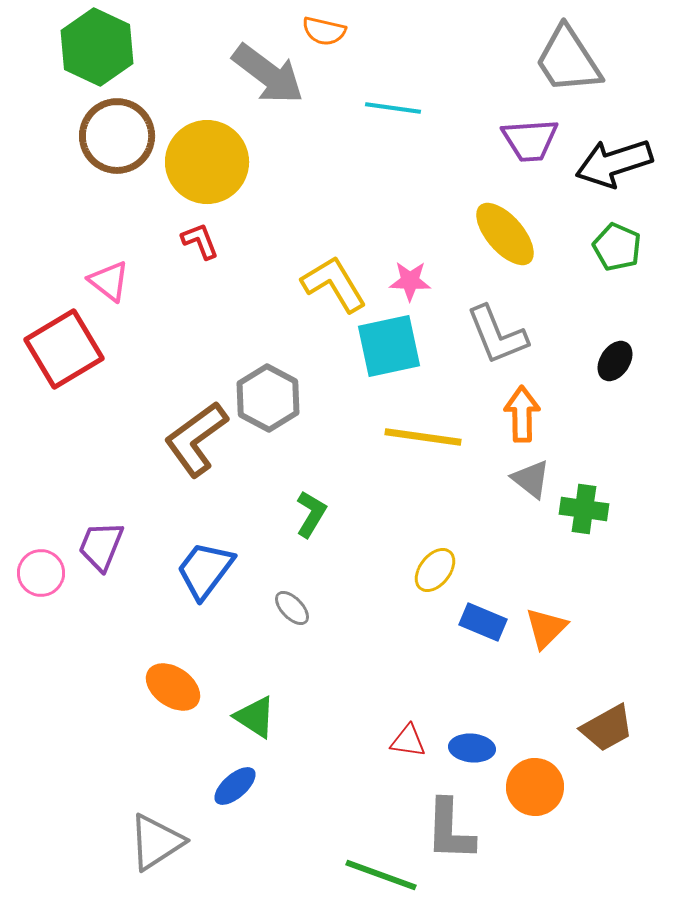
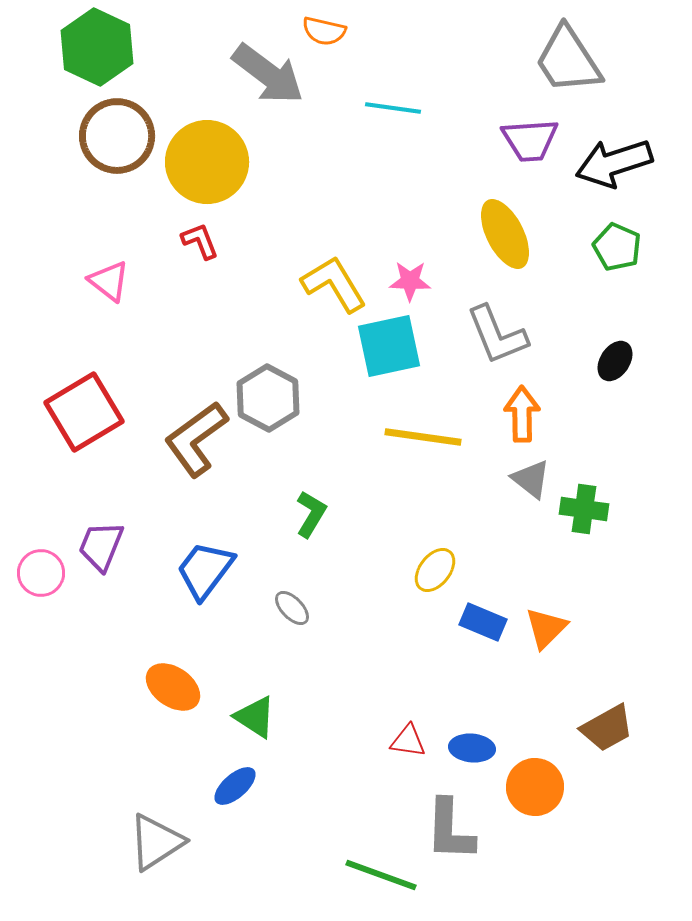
yellow ellipse at (505, 234): rotated 14 degrees clockwise
red square at (64, 349): moved 20 px right, 63 px down
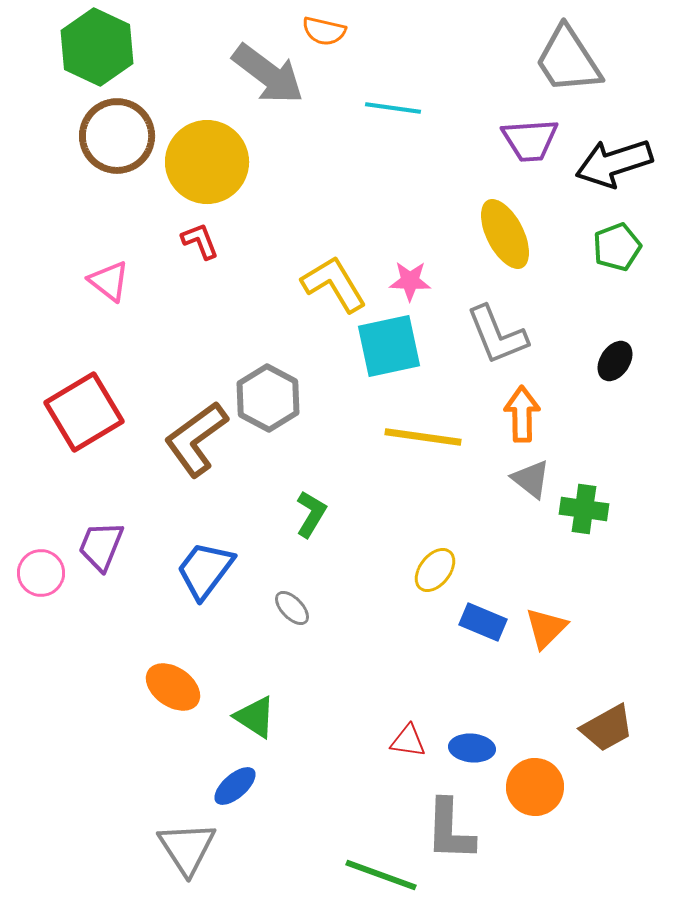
green pentagon at (617, 247): rotated 27 degrees clockwise
gray triangle at (156, 842): moved 31 px right, 6 px down; rotated 30 degrees counterclockwise
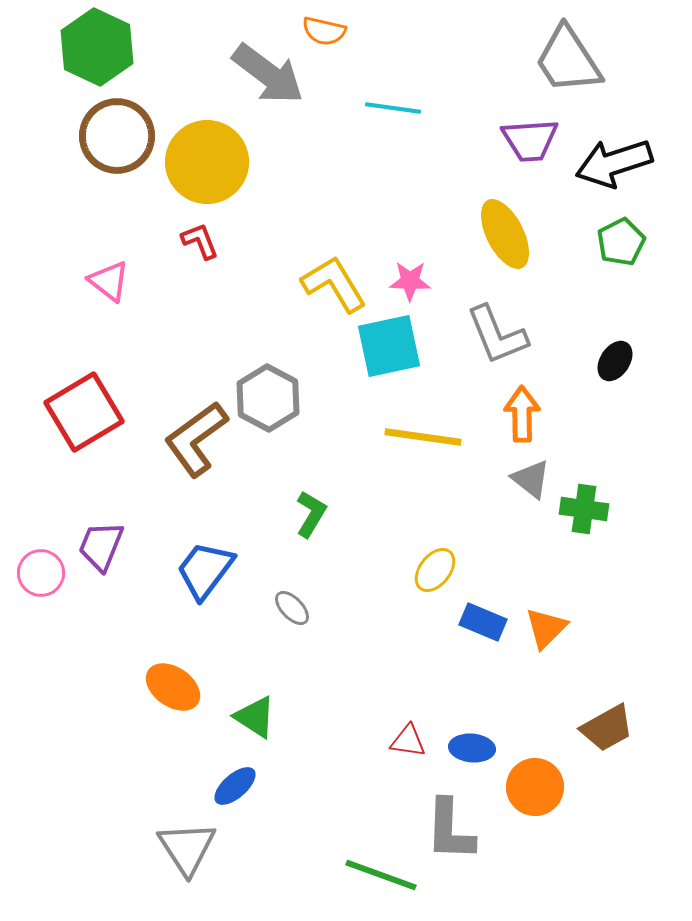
green pentagon at (617, 247): moved 4 px right, 5 px up; rotated 6 degrees counterclockwise
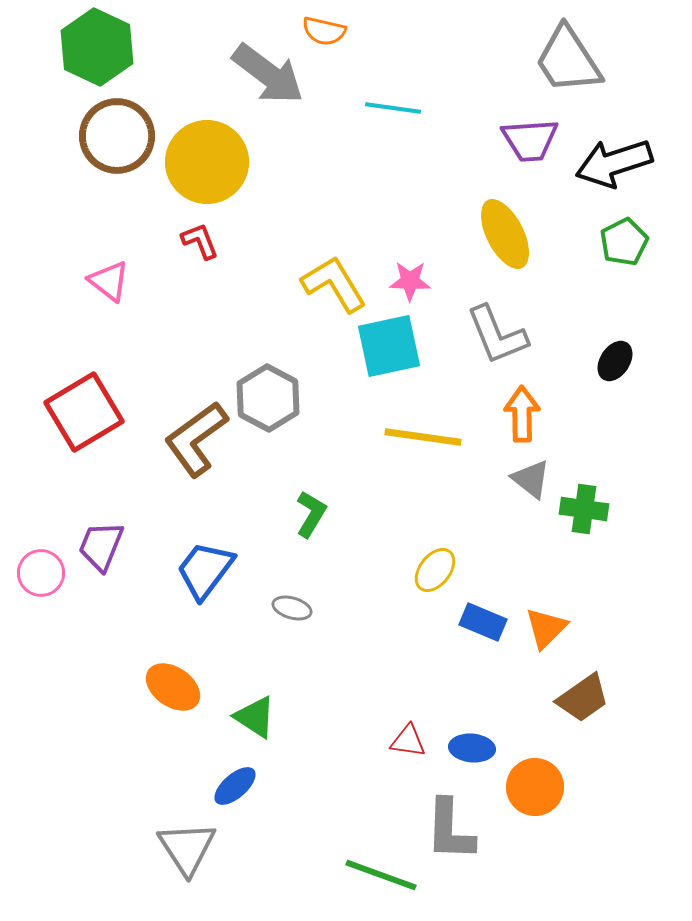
green pentagon at (621, 242): moved 3 px right
gray ellipse at (292, 608): rotated 30 degrees counterclockwise
brown trapezoid at (607, 728): moved 24 px left, 30 px up; rotated 6 degrees counterclockwise
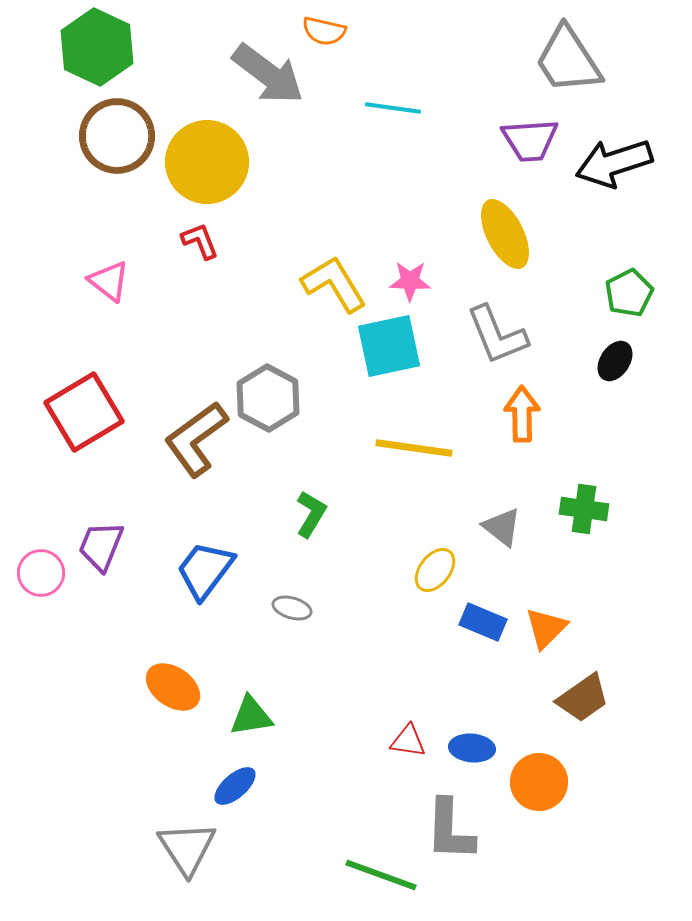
green pentagon at (624, 242): moved 5 px right, 51 px down
yellow line at (423, 437): moved 9 px left, 11 px down
gray triangle at (531, 479): moved 29 px left, 48 px down
green triangle at (255, 717): moved 4 px left, 1 px up; rotated 42 degrees counterclockwise
orange circle at (535, 787): moved 4 px right, 5 px up
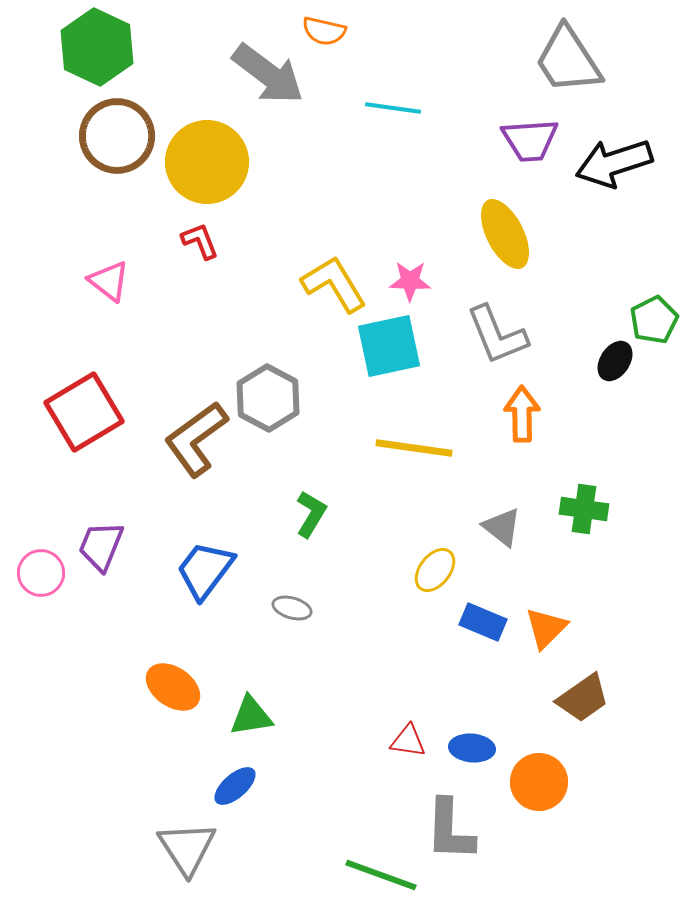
green pentagon at (629, 293): moved 25 px right, 27 px down
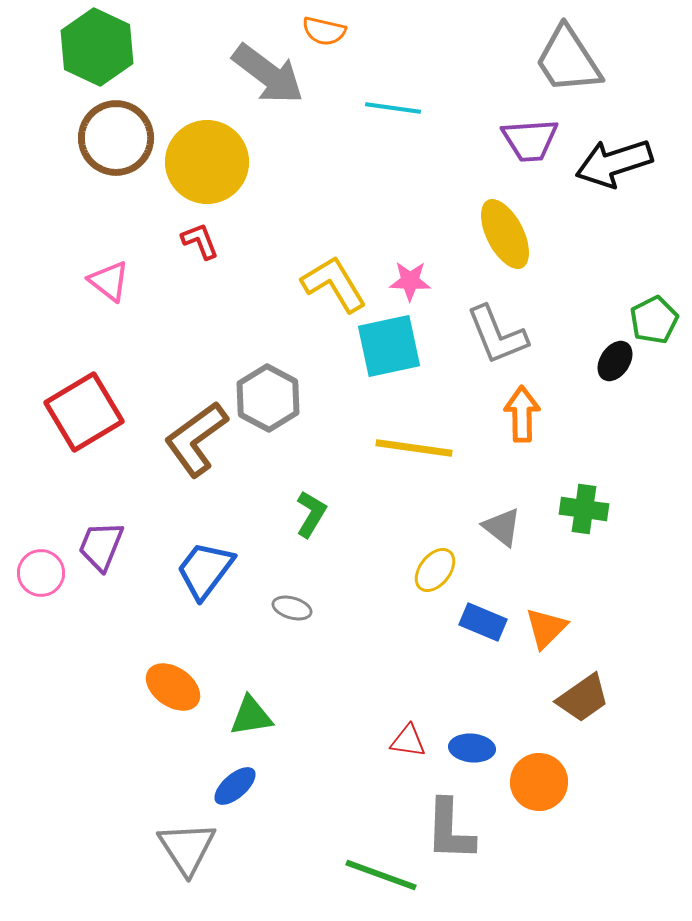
brown circle at (117, 136): moved 1 px left, 2 px down
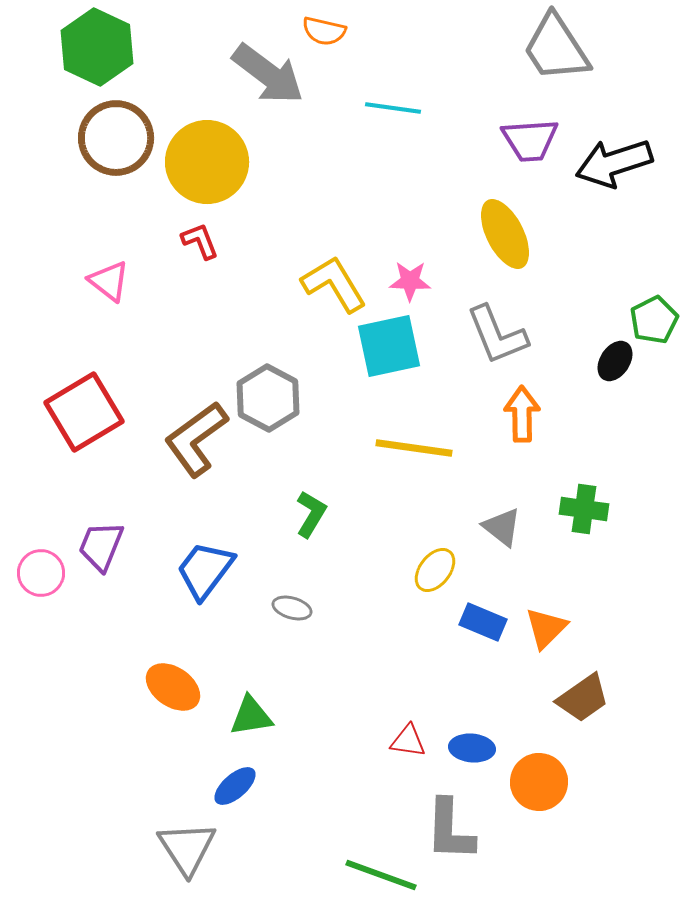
gray trapezoid at (568, 60): moved 12 px left, 12 px up
